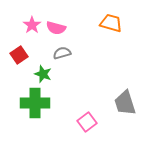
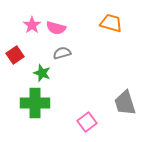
red square: moved 4 px left
green star: moved 1 px left, 1 px up
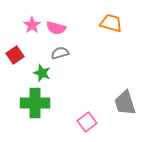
gray semicircle: moved 2 px left
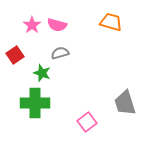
orange trapezoid: moved 1 px up
pink semicircle: moved 1 px right, 3 px up
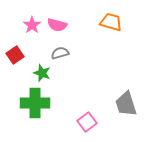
gray trapezoid: moved 1 px right, 1 px down
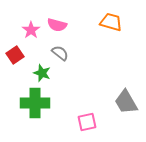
pink star: moved 1 px left, 5 px down
gray semicircle: rotated 54 degrees clockwise
gray trapezoid: moved 2 px up; rotated 12 degrees counterclockwise
pink square: rotated 24 degrees clockwise
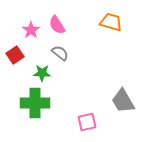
pink semicircle: rotated 42 degrees clockwise
green star: rotated 18 degrees counterclockwise
gray trapezoid: moved 3 px left, 1 px up
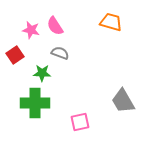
pink semicircle: moved 2 px left, 1 px down
pink star: rotated 24 degrees counterclockwise
gray semicircle: rotated 18 degrees counterclockwise
pink square: moved 7 px left
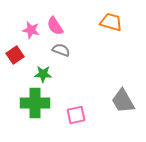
gray semicircle: moved 1 px right, 3 px up
green star: moved 1 px right, 1 px down
pink square: moved 4 px left, 7 px up
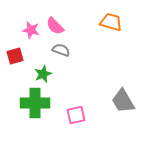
pink semicircle: rotated 12 degrees counterclockwise
red square: moved 1 px down; rotated 18 degrees clockwise
green star: rotated 24 degrees counterclockwise
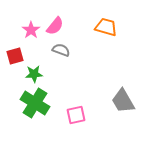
orange trapezoid: moved 5 px left, 5 px down
pink semicircle: rotated 96 degrees counterclockwise
pink star: rotated 24 degrees clockwise
green star: moved 9 px left; rotated 18 degrees clockwise
green cross: rotated 32 degrees clockwise
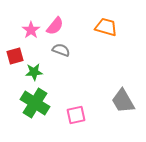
green star: moved 2 px up
